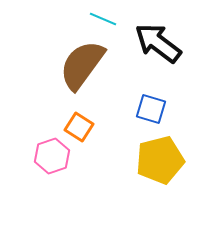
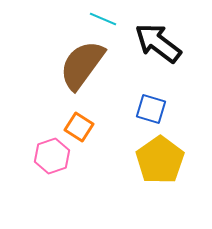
yellow pentagon: rotated 21 degrees counterclockwise
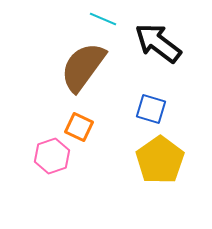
brown semicircle: moved 1 px right, 2 px down
orange square: rotated 8 degrees counterclockwise
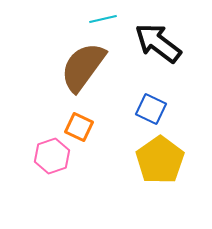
cyan line: rotated 36 degrees counterclockwise
blue square: rotated 8 degrees clockwise
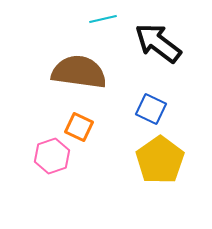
brown semicircle: moved 4 px left, 5 px down; rotated 62 degrees clockwise
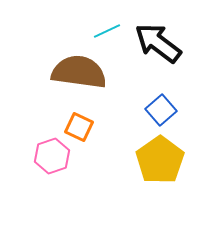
cyan line: moved 4 px right, 12 px down; rotated 12 degrees counterclockwise
blue square: moved 10 px right, 1 px down; rotated 24 degrees clockwise
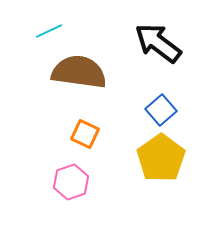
cyan line: moved 58 px left
orange square: moved 6 px right, 7 px down
pink hexagon: moved 19 px right, 26 px down
yellow pentagon: moved 1 px right, 2 px up
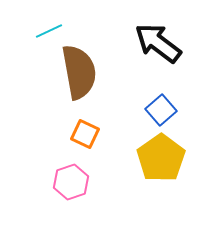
brown semicircle: rotated 72 degrees clockwise
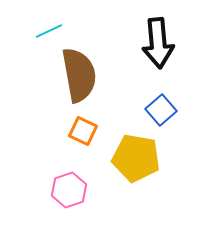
black arrow: rotated 132 degrees counterclockwise
brown semicircle: moved 3 px down
orange square: moved 2 px left, 3 px up
yellow pentagon: moved 25 px left; rotated 27 degrees counterclockwise
pink hexagon: moved 2 px left, 8 px down
